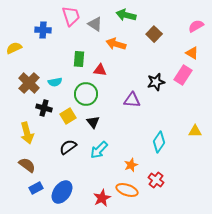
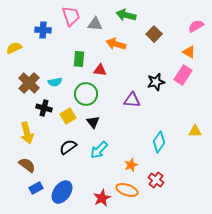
gray triangle: rotated 28 degrees counterclockwise
orange triangle: moved 3 px left, 1 px up
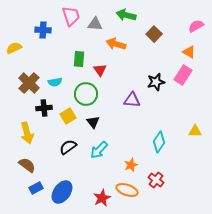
red triangle: rotated 48 degrees clockwise
black cross: rotated 21 degrees counterclockwise
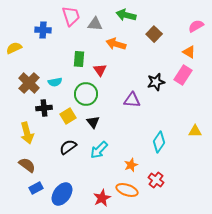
blue ellipse: moved 2 px down
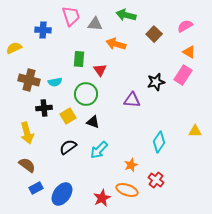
pink semicircle: moved 11 px left
brown cross: moved 3 px up; rotated 30 degrees counterclockwise
black triangle: rotated 32 degrees counterclockwise
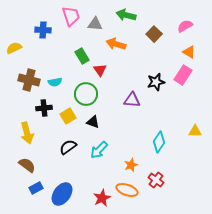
green rectangle: moved 3 px right, 3 px up; rotated 35 degrees counterclockwise
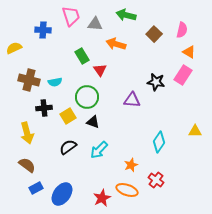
pink semicircle: moved 3 px left, 4 px down; rotated 133 degrees clockwise
black star: rotated 24 degrees clockwise
green circle: moved 1 px right, 3 px down
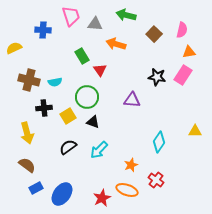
orange triangle: rotated 40 degrees counterclockwise
black star: moved 1 px right, 5 px up
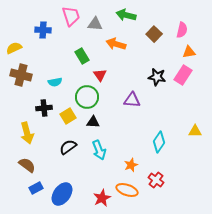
red triangle: moved 5 px down
brown cross: moved 8 px left, 5 px up
black triangle: rotated 16 degrees counterclockwise
cyan arrow: rotated 66 degrees counterclockwise
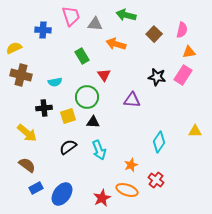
red triangle: moved 4 px right
yellow square: rotated 14 degrees clockwise
yellow arrow: rotated 35 degrees counterclockwise
